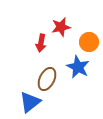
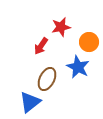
red arrow: moved 3 px down; rotated 24 degrees clockwise
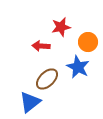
orange circle: moved 1 px left
red arrow: rotated 60 degrees clockwise
brown ellipse: rotated 20 degrees clockwise
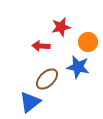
blue star: rotated 15 degrees counterclockwise
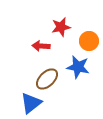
orange circle: moved 1 px right, 1 px up
blue triangle: moved 1 px right, 1 px down
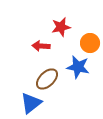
orange circle: moved 1 px right, 2 px down
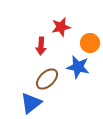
red arrow: rotated 90 degrees counterclockwise
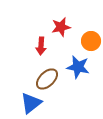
orange circle: moved 1 px right, 2 px up
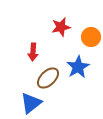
orange circle: moved 4 px up
red arrow: moved 8 px left, 6 px down
blue star: rotated 30 degrees clockwise
brown ellipse: moved 1 px right, 1 px up
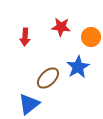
red star: rotated 18 degrees clockwise
red arrow: moved 8 px left, 15 px up
blue triangle: moved 2 px left, 1 px down
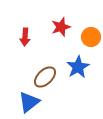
red star: rotated 24 degrees counterclockwise
brown ellipse: moved 3 px left, 1 px up
blue triangle: moved 2 px up
